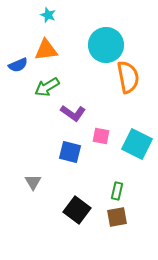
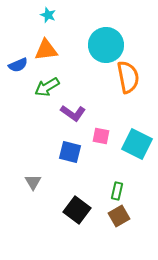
brown square: moved 2 px right, 1 px up; rotated 20 degrees counterclockwise
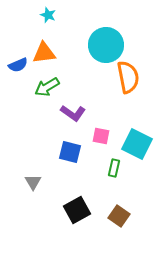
orange triangle: moved 2 px left, 3 px down
green rectangle: moved 3 px left, 23 px up
black square: rotated 24 degrees clockwise
brown square: rotated 25 degrees counterclockwise
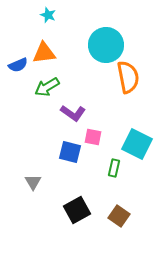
pink square: moved 8 px left, 1 px down
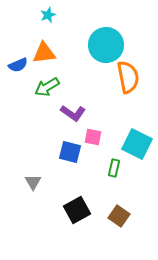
cyan star: rotated 28 degrees clockwise
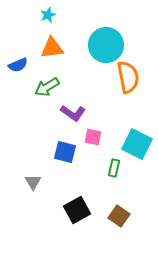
orange triangle: moved 8 px right, 5 px up
blue square: moved 5 px left
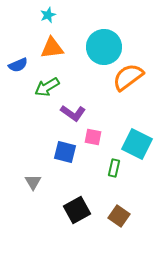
cyan circle: moved 2 px left, 2 px down
orange semicircle: rotated 116 degrees counterclockwise
